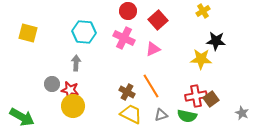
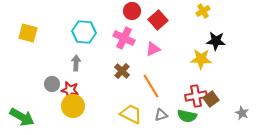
red circle: moved 4 px right
brown cross: moved 5 px left, 21 px up; rotated 14 degrees clockwise
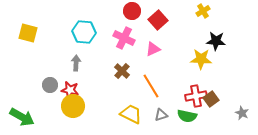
gray circle: moved 2 px left, 1 px down
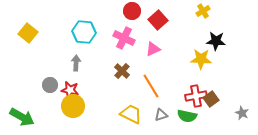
yellow square: rotated 24 degrees clockwise
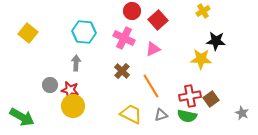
red cross: moved 6 px left
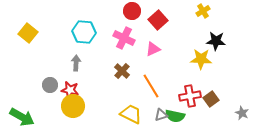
green semicircle: moved 12 px left
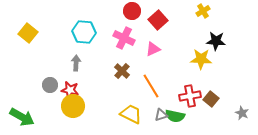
brown square: rotated 14 degrees counterclockwise
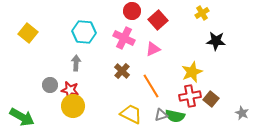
yellow cross: moved 1 px left, 2 px down
yellow star: moved 9 px left, 13 px down; rotated 25 degrees counterclockwise
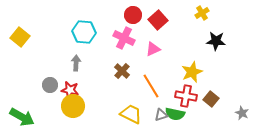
red circle: moved 1 px right, 4 px down
yellow square: moved 8 px left, 4 px down
red cross: moved 4 px left; rotated 20 degrees clockwise
green semicircle: moved 2 px up
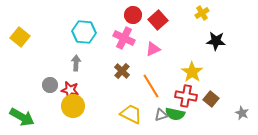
yellow star: rotated 15 degrees counterclockwise
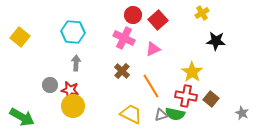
cyan hexagon: moved 11 px left
